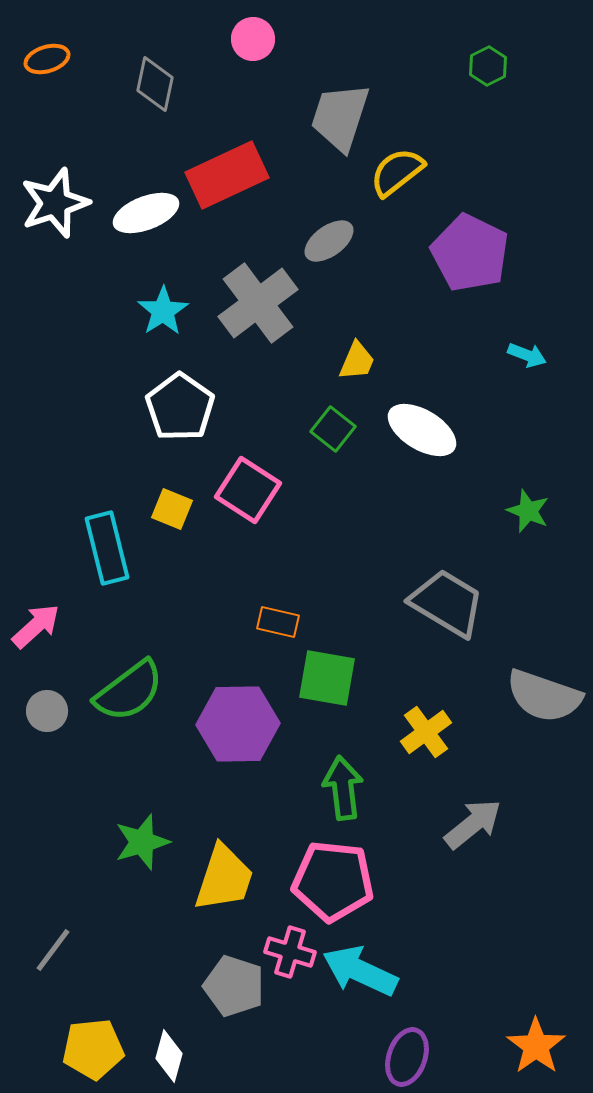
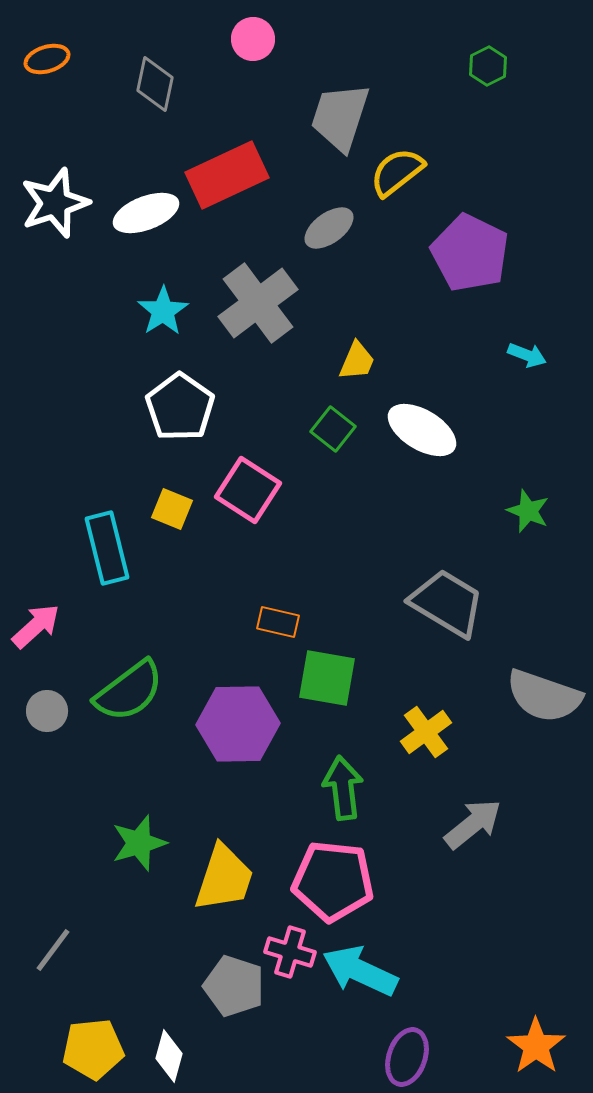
gray ellipse at (329, 241): moved 13 px up
green star at (142, 842): moved 3 px left, 1 px down
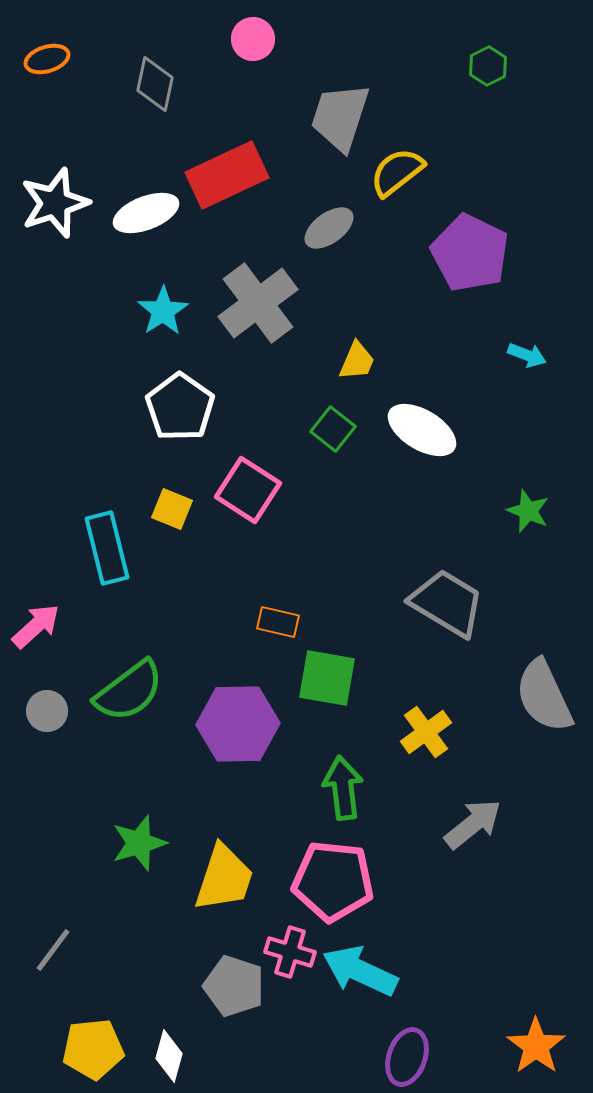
gray semicircle at (544, 696): rotated 46 degrees clockwise
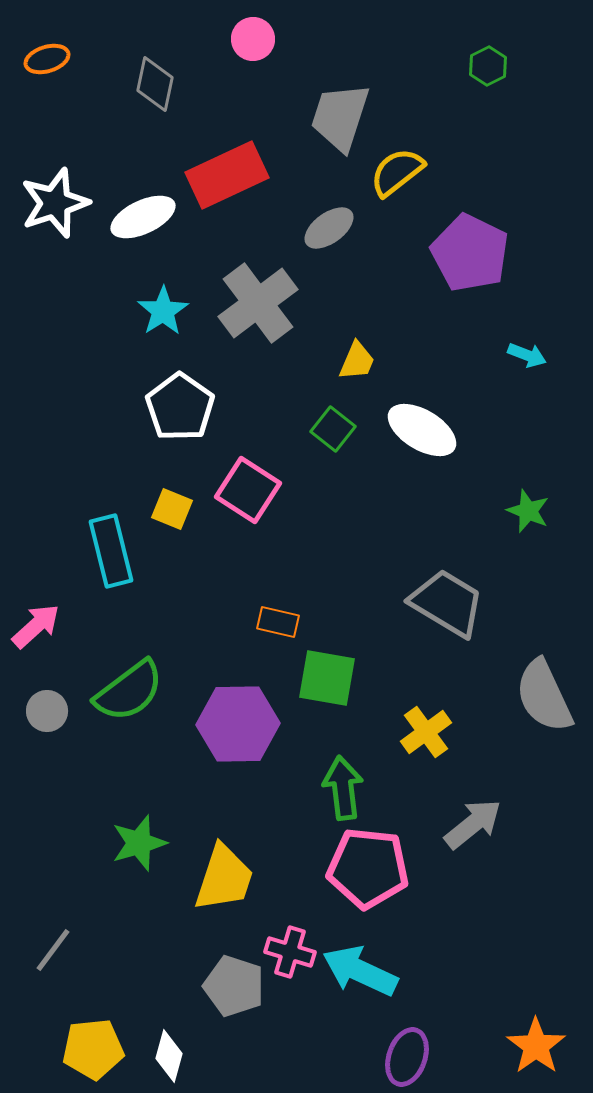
white ellipse at (146, 213): moved 3 px left, 4 px down; rotated 4 degrees counterclockwise
cyan rectangle at (107, 548): moved 4 px right, 3 px down
pink pentagon at (333, 881): moved 35 px right, 13 px up
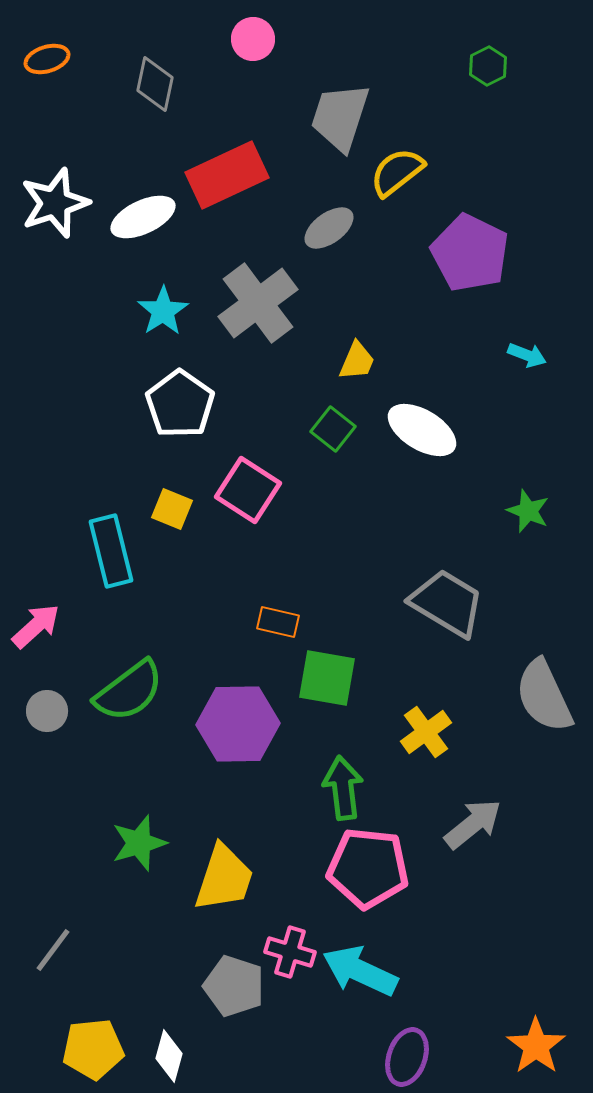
white pentagon at (180, 407): moved 3 px up
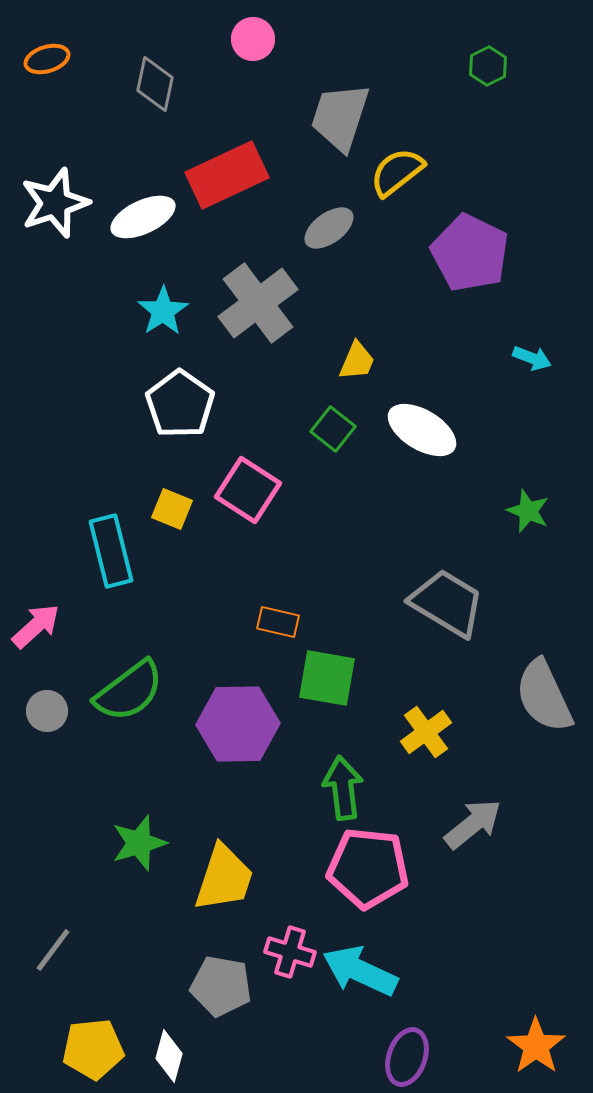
cyan arrow at (527, 355): moved 5 px right, 3 px down
gray pentagon at (234, 986): moved 13 px left; rotated 8 degrees counterclockwise
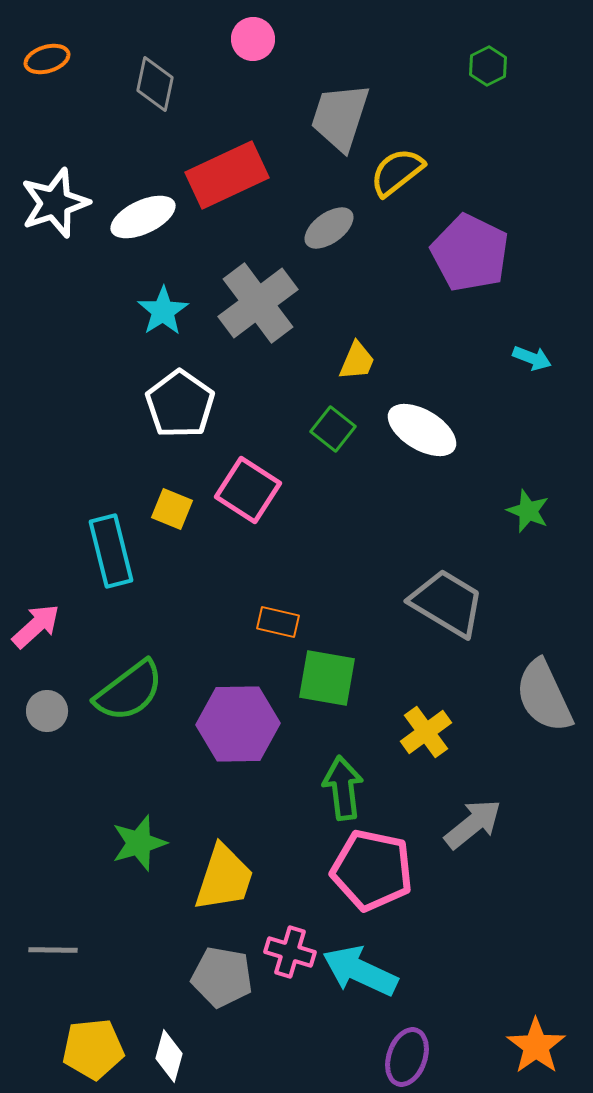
pink pentagon at (368, 868): moved 4 px right, 2 px down; rotated 6 degrees clockwise
gray line at (53, 950): rotated 54 degrees clockwise
gray pentagon at (221, 986): moved 1 px right, 9 px up
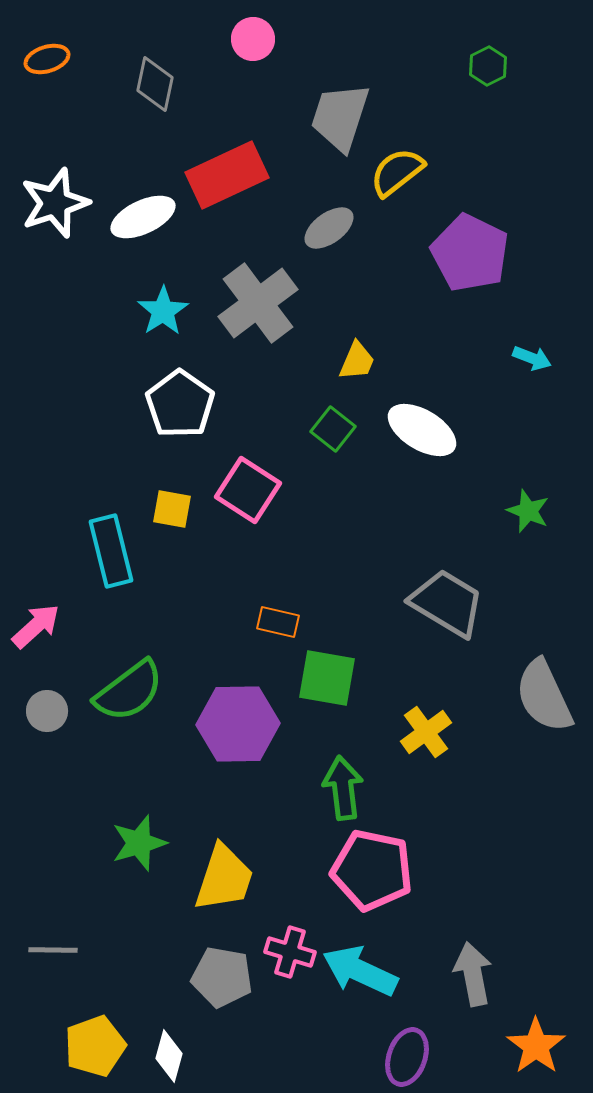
yellow square at (172, 509): rotated 12 degrees counterclockwise
gray arrow at (473, 824): moved 150 px down; rotated 62 degrees counterclockwise
yellow pentagon at (93, 1049): moved 2 px right, 3 px up; rotated 14 degrees counterclockwise
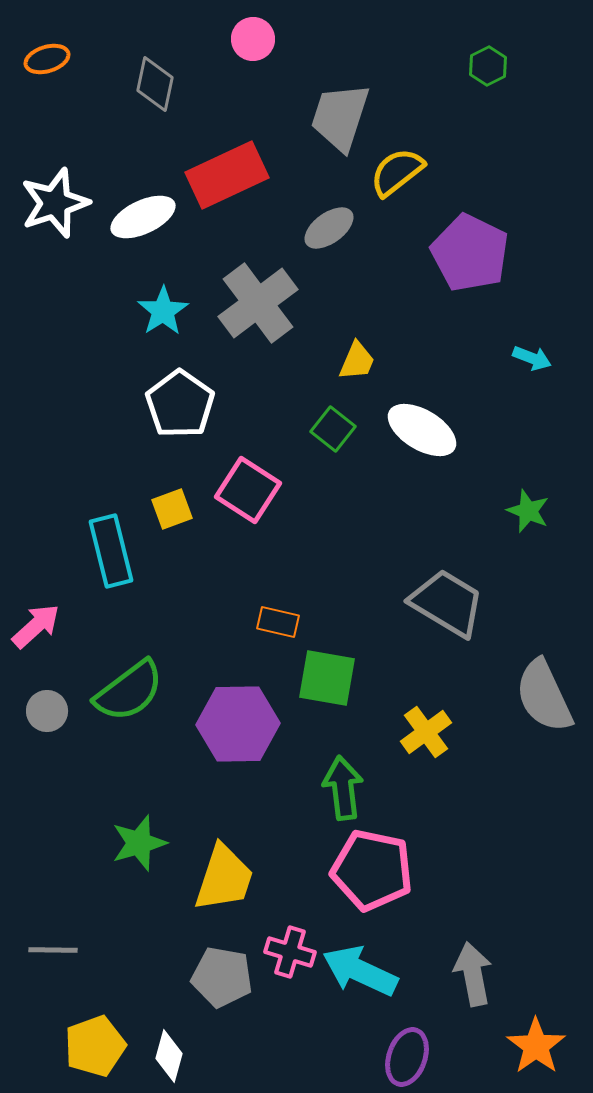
yellow square at (172, 509): rotated 30 degrees counterclockwise
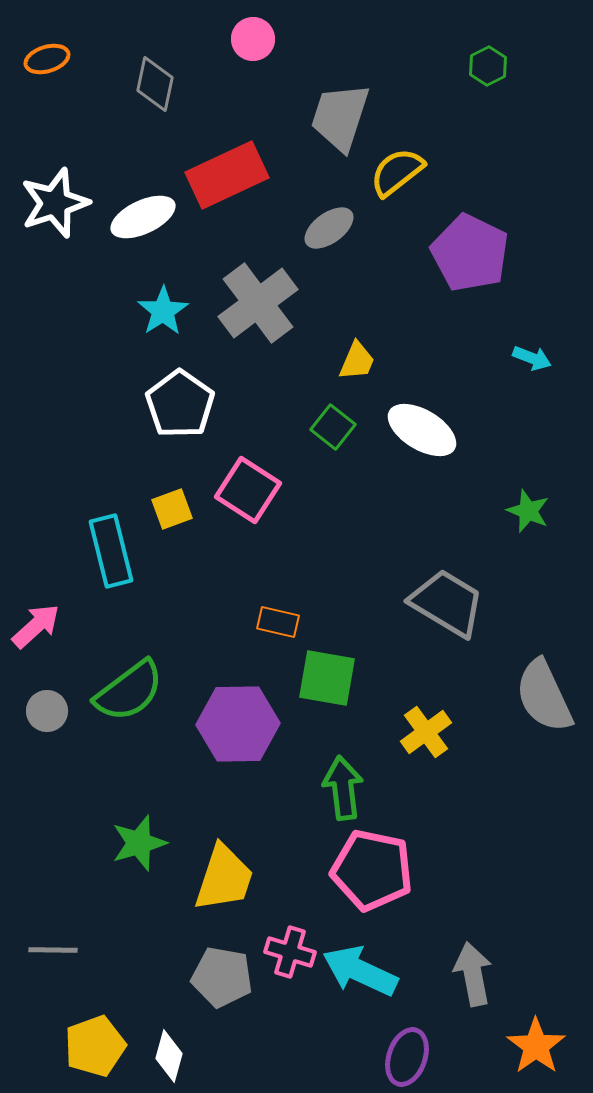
green square at (333, 429): moved 2 px up
